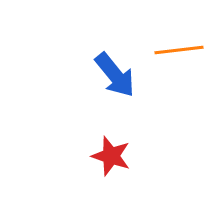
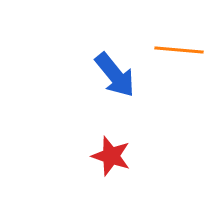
orange line: rotated 12 degrees clockwise
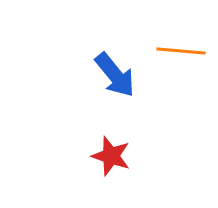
orange line: moved 2 px right, 1 px down
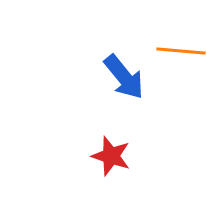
blue arrow: moved 9 px right, 2 px down
